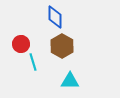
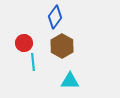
blue diamond: rotated 35 degrees clockwise
red circle: moved 3 px right, 1 px up
cyan line: rotated 12 degrees clockwise
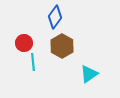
cyan triangle: moved 19 px right, 7 px up; rotated 36 degrees counterclockwise
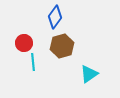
brown hexagon: rotated 15 degrees clockwise
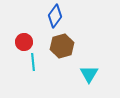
blue diamond: moved 1 px up
red circle: moved 1 px up
cyan triangle: rotated 24 degrees counterclockwise
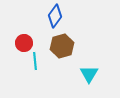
red circle: moved 1 px down
cyan line: moved 2 px right, 1 px up
